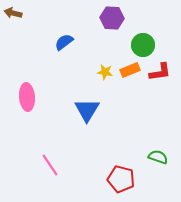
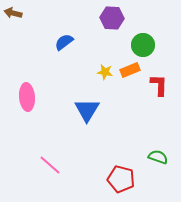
red L-shape: moved 1 px left, 13 px down; rotated 80 degrees counterclockwise
pink line: rotated 15 degrees counterclockwise
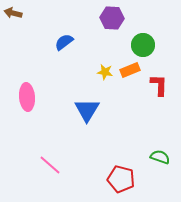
green semicircle: moved 2 px right
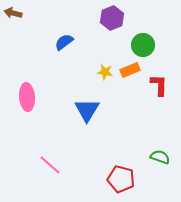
purple hexagon: rotated 25 degrees counterclockwise
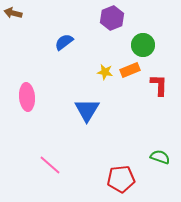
red pentagon: rotated 20 degrees counterclockwise
